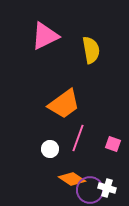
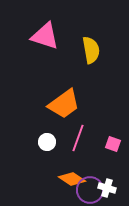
pink triangle: rotated 44 degrees clockwise
white circle: moved 3 px left, 7 px up
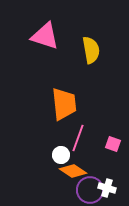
orange trapezoid: rotated 60 degrees counterclockwise
white circle: moved 14 px right, 13 px down
orange diamond: moved 1 px right, 8 px up
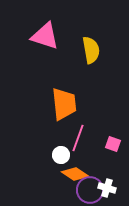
orange diamond: moved 2 px right, 3 px down
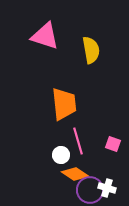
pink line: moved 3 px down; rotated 36 degrees counterclockwise
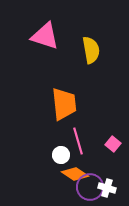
pink square: rotated 21 degrees clockwise
purple circle: moved 3 px up
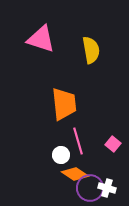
pink triangle: moved 4 px left, 3 px down
purple circle: moved 1 px down
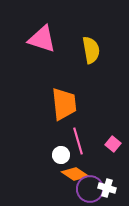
pink triangle: moved 1 px right
purple circle: moved 1 px down
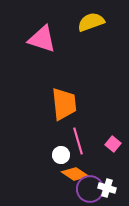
yellow semicircle: moved 28 px up; rotated 100 degrees counterclockwise
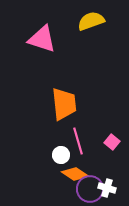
yellow semicircle: moved 1 px up
pink square: moved 1 px left, 2 px up
